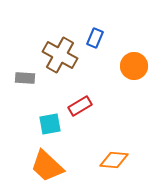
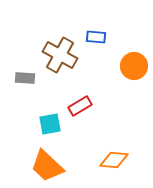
blue rectangle: moved 1 px right, 1 px up; rotated 72 degrees clockwise
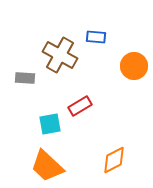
orange diamond: rotated 32 degrees counterclockwise
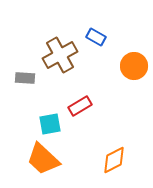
blue rectangle: rotated 24 degrees clockwise
brown cross: rotated 32 degrees clockwise
orange trapezoid: moved 4 px left, 7 px up
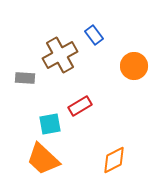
blue rectangle: moved 2 px left, 2 px up; rotated 24 degrees clockwise
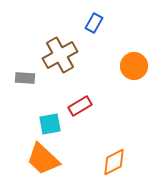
blue rectangle: moved 12 px up; rotated 66 degrees clockwise
orange diamond: moved 2 px down
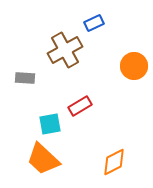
blue rectangle: rotated 36 degrees clockwise
brown cross: moved 5 px right, 5 px up
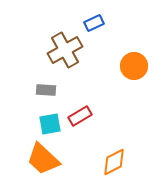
gray rectangle: moved 21 px right, 12 px down
red rectangle: moved 10 px down
